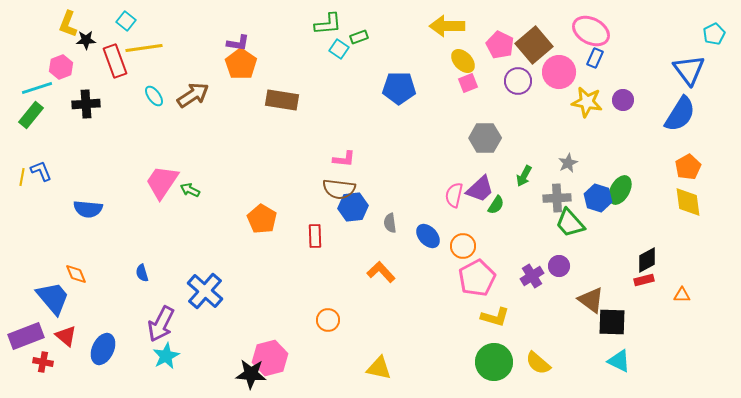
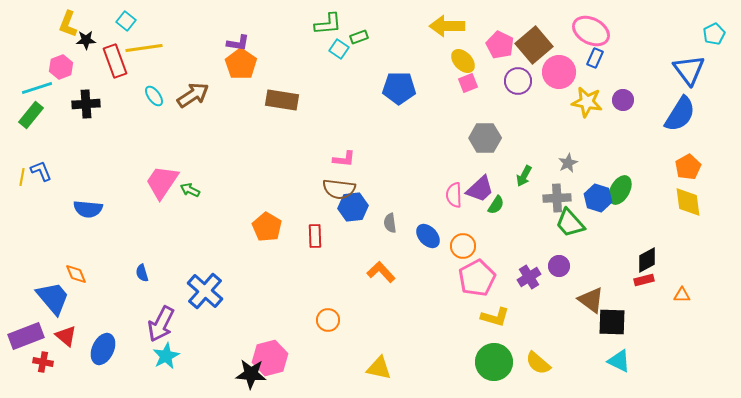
pink semicircle at (454, 195): rotated 15 degrees counterclockwise
orange pentagon at (262, 219): moved 5 px right, 8 px down
purple cross at (532, 276): moved 3 px left, 1 px down
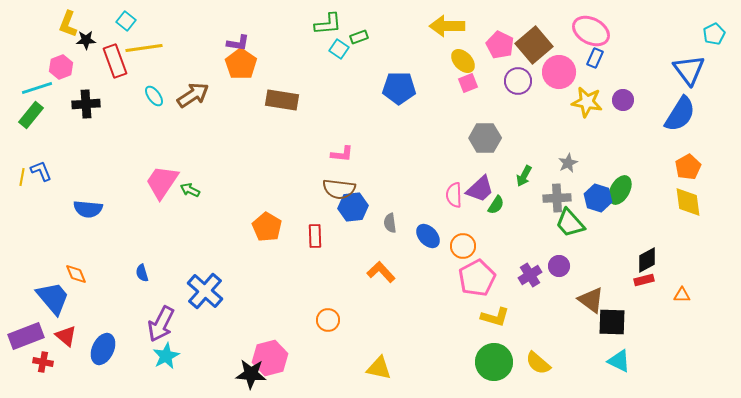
pink L-shape at (344, 159): moved 2 px left, 5 px up
purple cross at (529, 277): moved 1 px right, 2 px up
